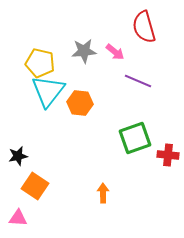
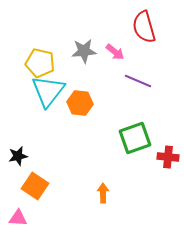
red cross: moved 2 px down
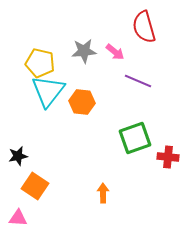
orange hexagon: moved 2 px right, 1 px up
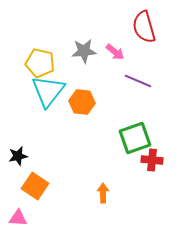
red cross: moved 16 px left, 3 px down
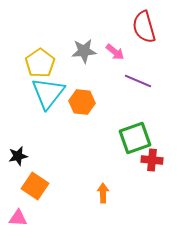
yellow pentagon: rotated 24 degrees clockwise
cyan triangle: moved 2 px down
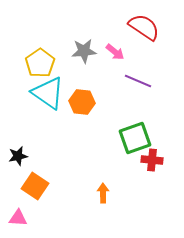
red semicircle: rotated 140 degrees clockwise
cyan triangle: rotated 33 degrees counterclockwise
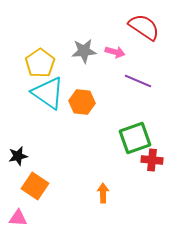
pink arrow: rotated 24 degrees counterclockwise
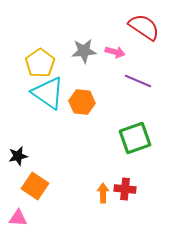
red cross: moved 27 px left, 29 px down
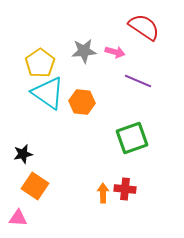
green square: moved 3 px left
black star: moved 5 px right, 2 px up
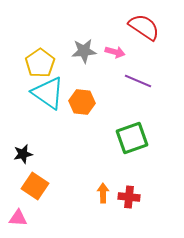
red cross: moved 4 px right, 8 px down
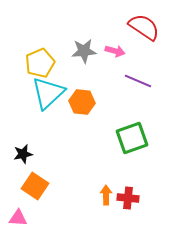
pink arrow: moved 1 px up
yellow pentagon: rotated 12 degrees clockwise
cyan triangle: rotated 42 degrees clockwise
orange arrow: moved 3 px right, 2 px down
red cross: moved 1 px left, 1 px down
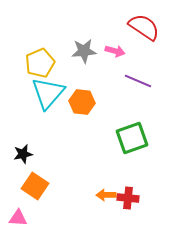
cyan triangle: rotated 6 degrees counterclockwise
orange arrow: rotated 90 degrees counterclockwise
